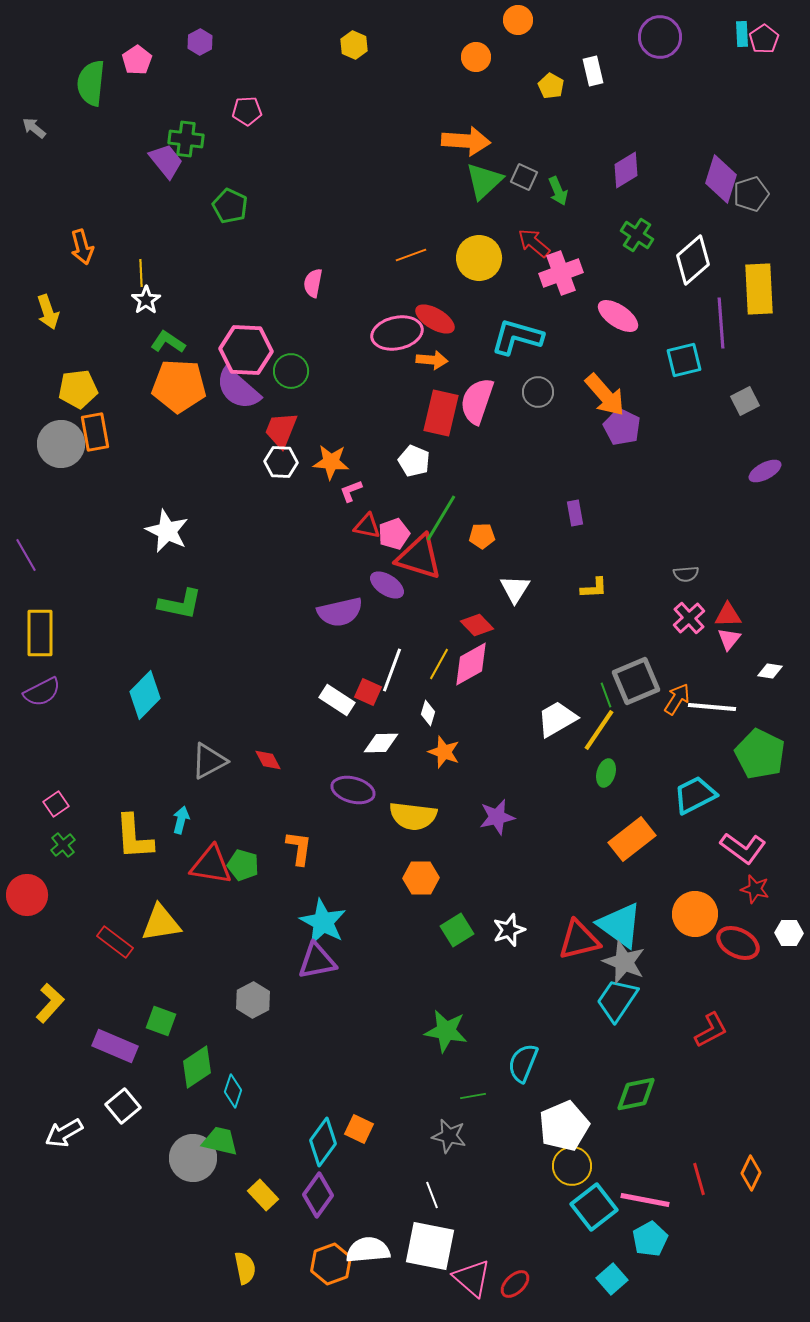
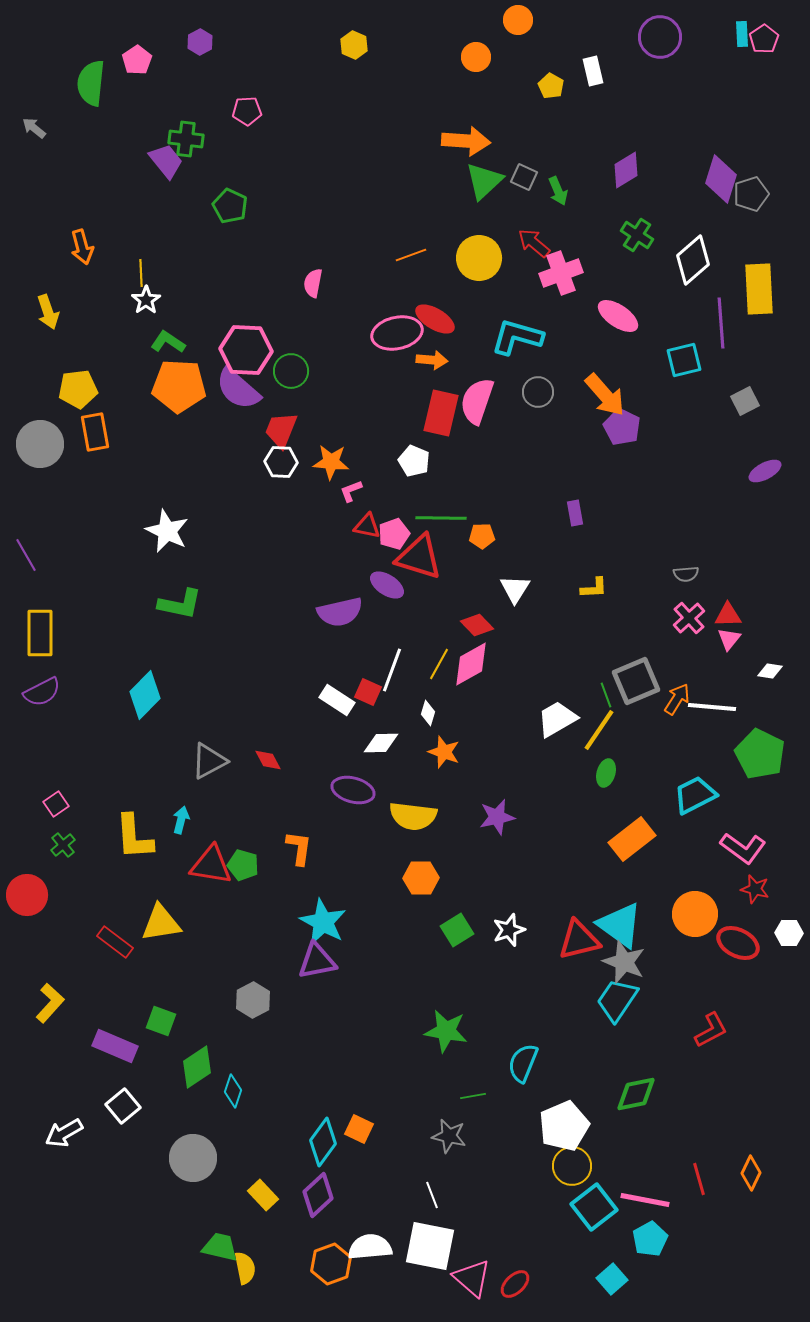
gray circle at (61, 444): moved 21 px left
green line at (441, 518): rotated 60 degrees clockwise
green trapezoid at (220, 1141): moved 106 px down
purple diamond at (318, 1195): rotated 12 degrees clockwise
white semicircle at (368, 1250): moved 2 px right, 3 px up
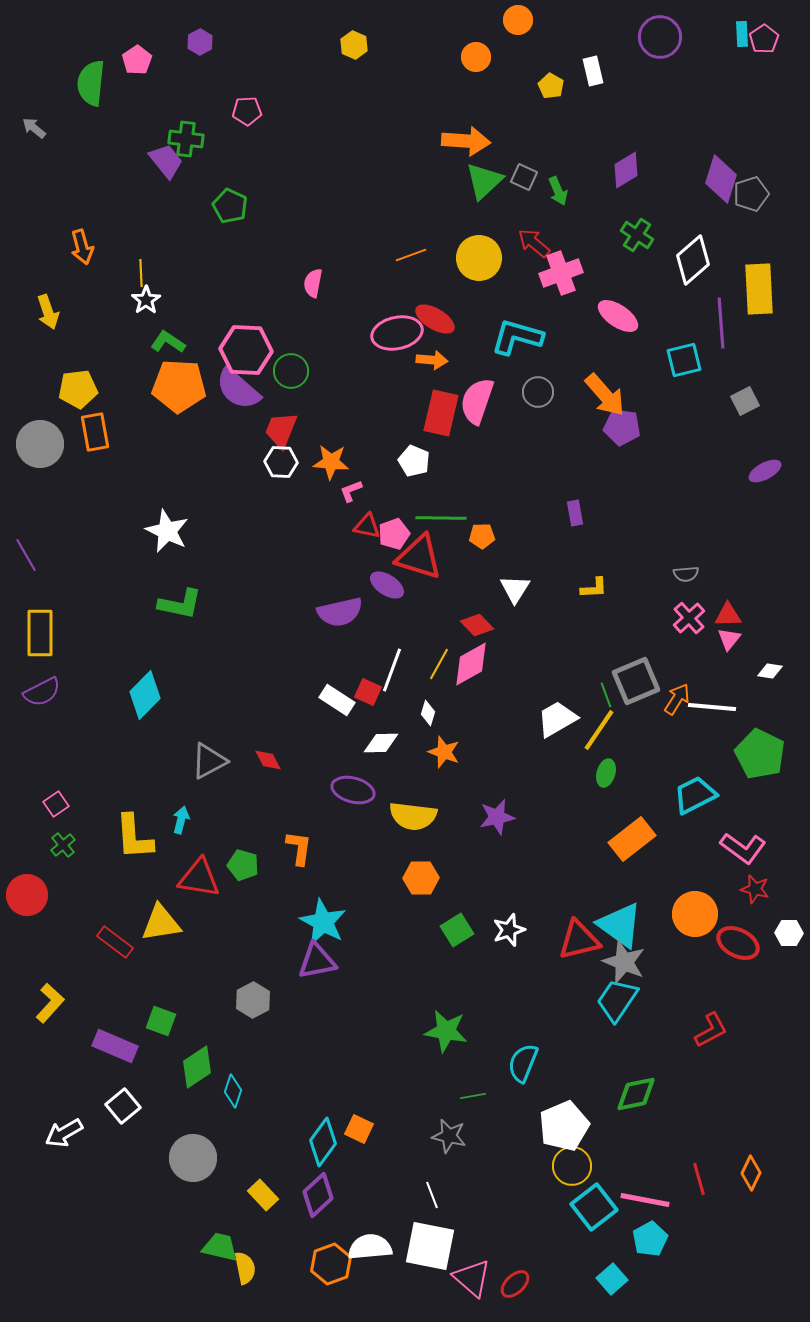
purple pentagon at (622, 427): rotated 18 degrees counterclockwise
red triangle at (211, 865): moved 12 px left, 13 px down
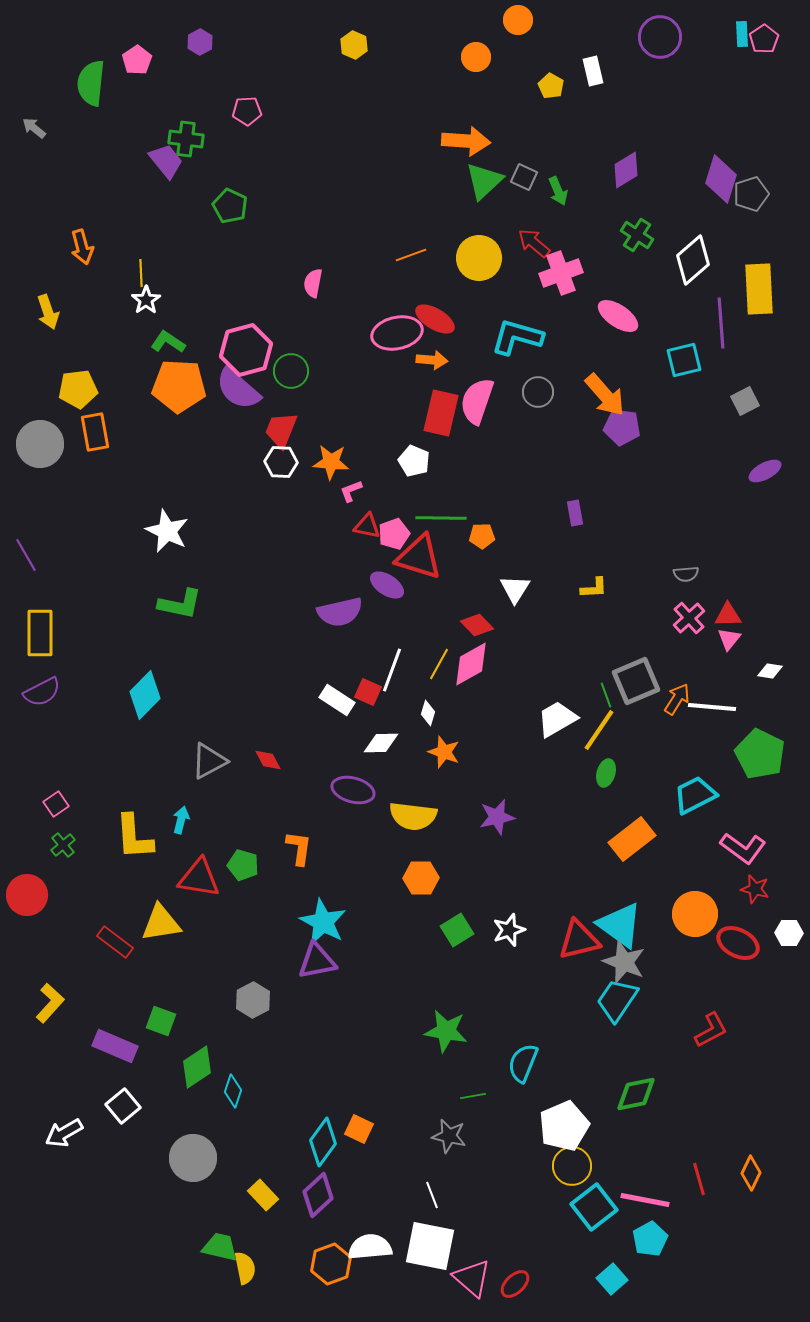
pink hexagon at (246, 350): rotated 18 degrees counterclockwise
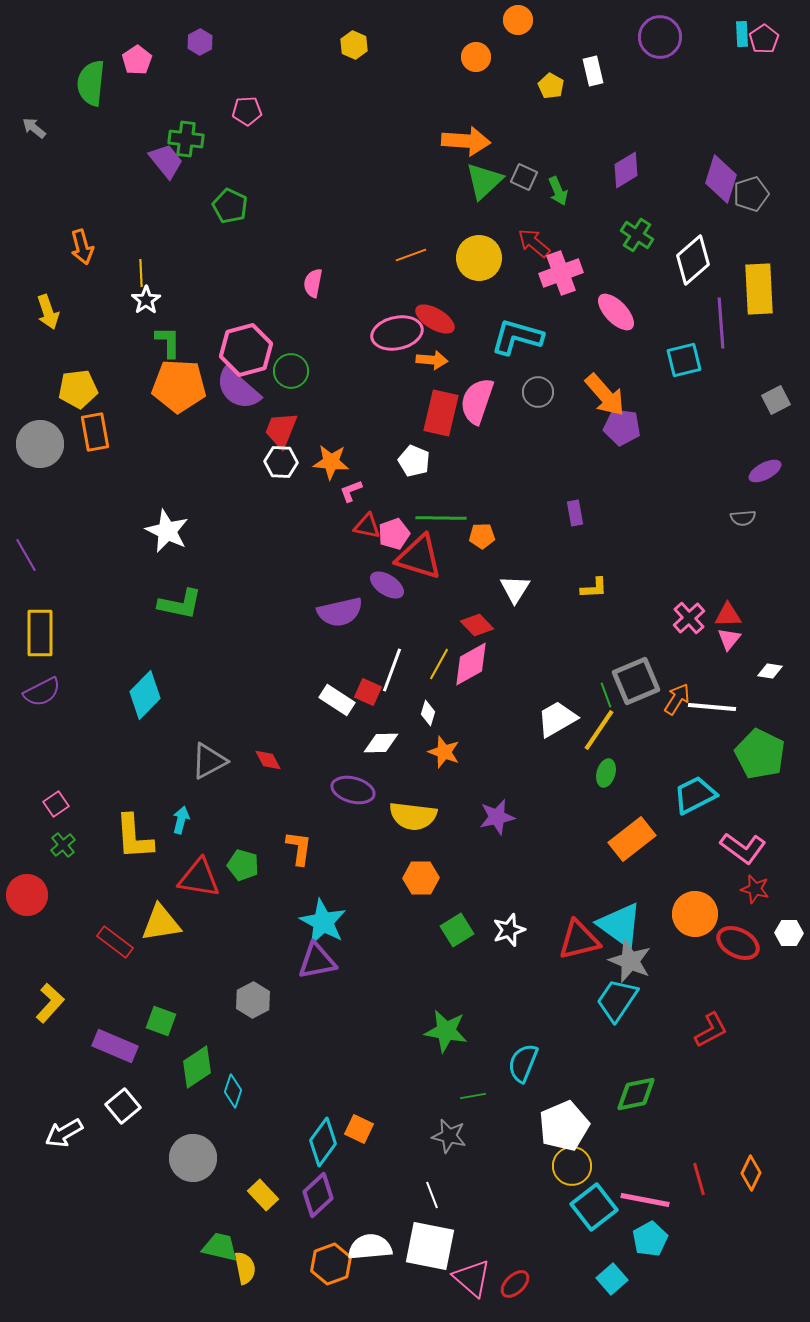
pink ellipse at (618, 316): moved 2 px left, 4 px up; rotated 12 degrees clockwise
green L-shape at (168, 342): rotated 56 degrees clockwise
gray square at (745, 401): moved 31 px right, 1 px up
gray semicircle at (686, 574): moved 57 px right, 56 px up
gray star at (624, 962): moved 6 px right, 1 px up
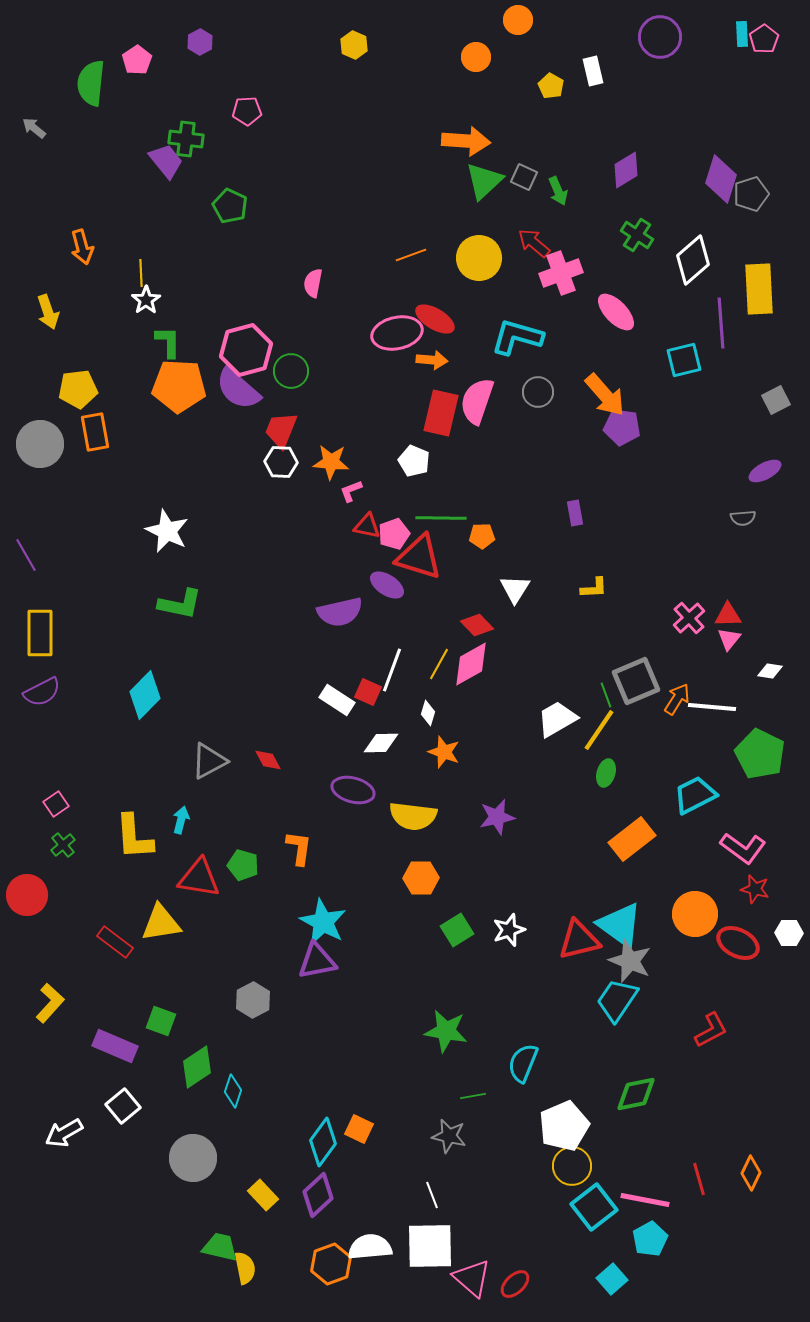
white square at (430, 1246): rotated 12 degrees counterclockwise
